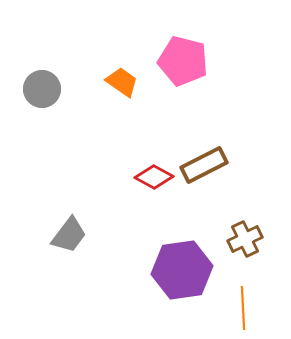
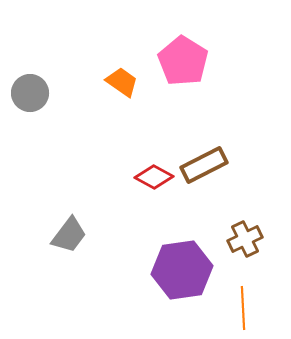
pink pentagon: rotated 18 degrees clockwise
gray circle: moved 12 px left, 4 px down
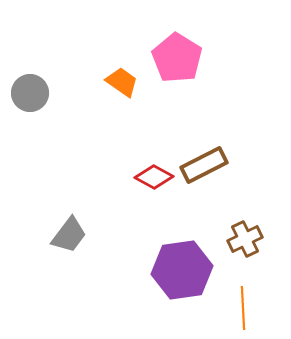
pink pentagon: moved 6 px left, 3 px up
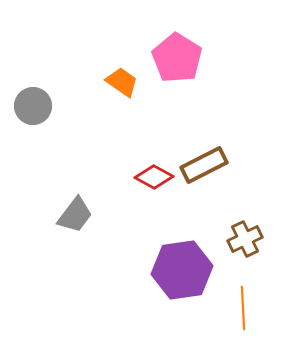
gray circle: moved 3 px right, 13 px down
gray trapezoid: moved 6 px right, 20 px up
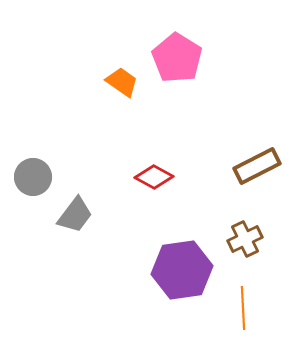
gray circle: moved 71 px down
brown rectangle: moved 53 px right, 1 px down
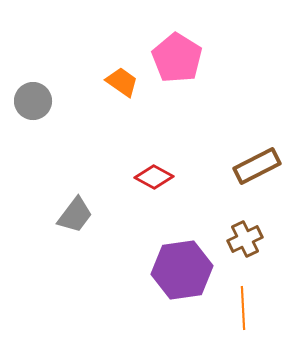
gray circle: moved 76 px up
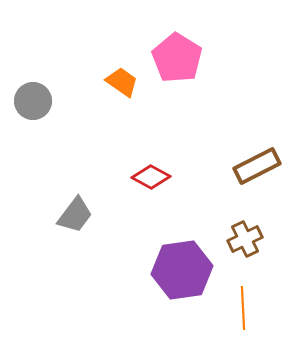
red diamond: moved 3 px left
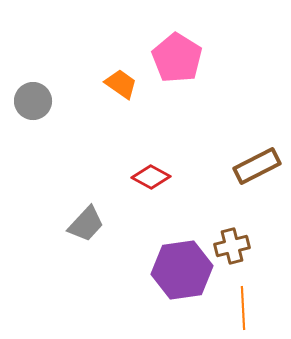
orange trapezoid: moved 1 px left, 2 px down
gray trapezoid: moved 11 px right, 9 px down; rotated 6 degrees clockwise
brown cross: moved 13 px left, 7 px down; rotated 12 degrees clockwise
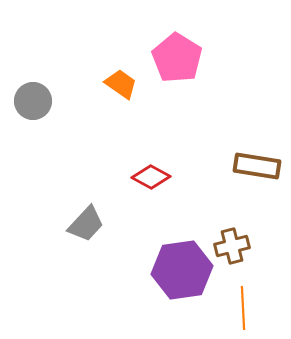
brown rectangle: rotated 36 degrees clockwise
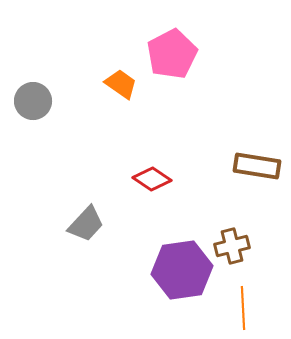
pink pentagon: moved 5 px left, 4 px up; rotated 12 degrees clockwise
red diamond: moved 1 px right, 2 px down; rotated 6 degrees clockwise
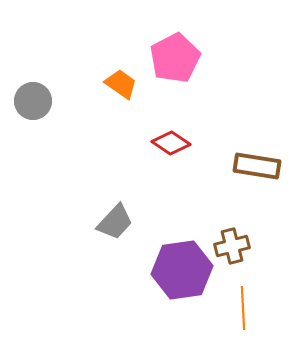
pink pentagon: moved 3 px right, 4 px down
red diamond: moved 19 px right, 36 px up
gray trapezoid: moved 29 px right, 2 px up
